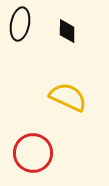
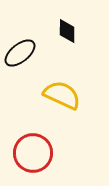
black ellipse: moved 29 px down; rotated 40 degrees clockwise
yellow semicircle: moved 6 px left, 2 px up
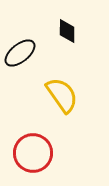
yellow semicircle: rotated 30 degrees clockwise
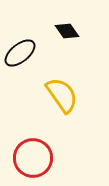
black diamond: rotated 35 degrees counterclockwise
red circle: moved 5 px down
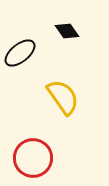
yellow semicircle: moved 1 px right, 2 px down
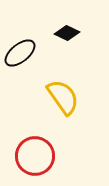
black diamond: moved 2 px down; rotated 30 degrees counterclockwise
red circle: moved 2 px right, 2 px up
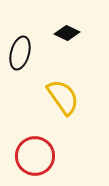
black ellipse: rotated 36 degrees counterclockwise
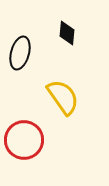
black diamond: rotated 70 degrees clockwise
red circle: moved 11 px left, 16 px up
